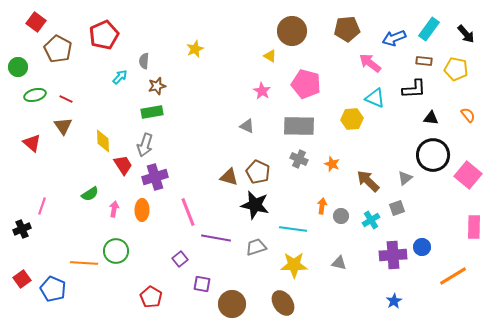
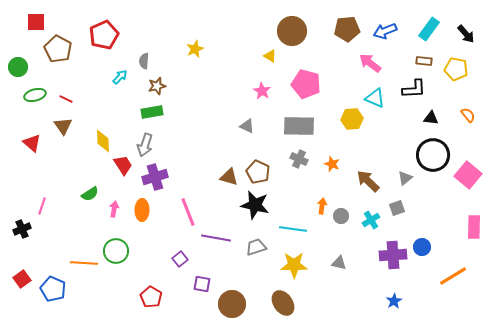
red square at (36, 22): rotated 36 degrees counterclockwise
blue arrow at (394, 38): moved 9 px left, 7 px up
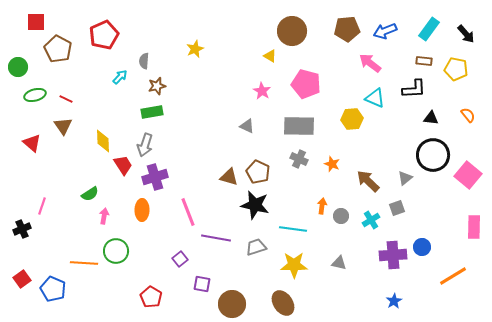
pink arrow at (114, 209): moved 10 px left, 7 px down
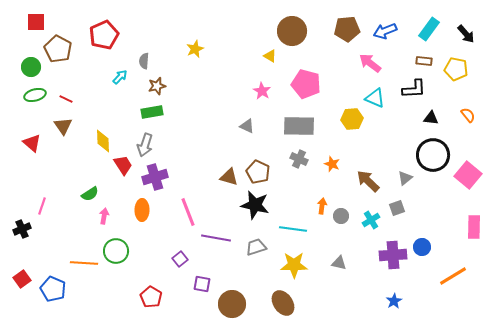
green circle at (18, 67): moved 13 px right
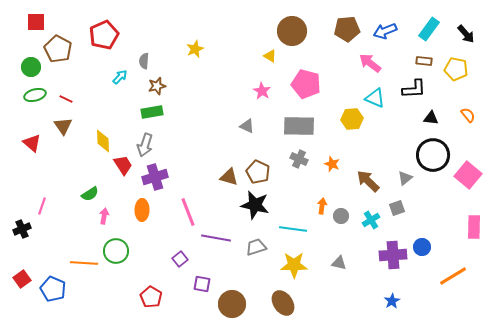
blue star at (394, 301): moved 2 px left
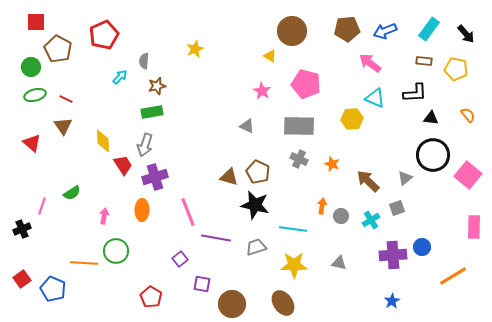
black L-shape at (414, 89): moved 1 px right, 4 px down
green semicircle at (90, 194): moved 18 px left, 1 px up
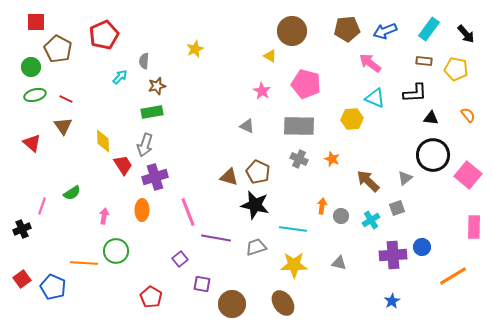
orange star at (332, 164): moved 5 px up
blue pentagon at (53, 289): moved 2 px up
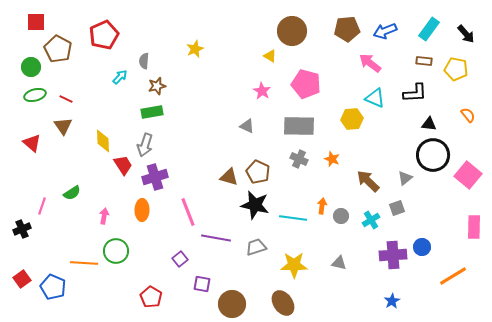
black triangle at (431, 118): moved 2 px left, 6 px down
cyan line at (293, 229): moved 11 px up
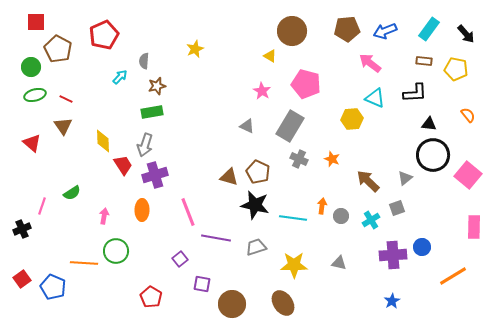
gray rectangle at (299, 126): moved 9 px left; rotated 60 degrees counterclockwise
purple cross at (155, 177): moved 2 px up
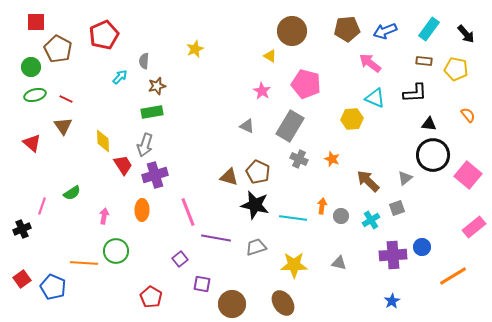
pink rectangle at (474, 227): rotated 50 degrees clockwise
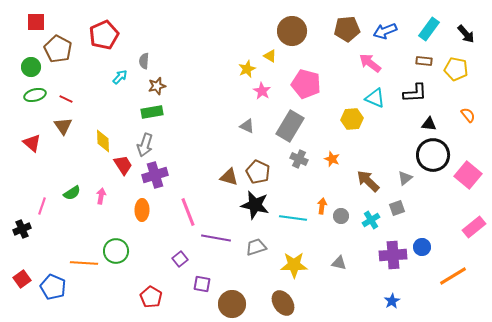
yellow star at (195, 49): moved 52 px right, 20 px down
pink arrow at (104, 216): moved 3 px left, 20 px up
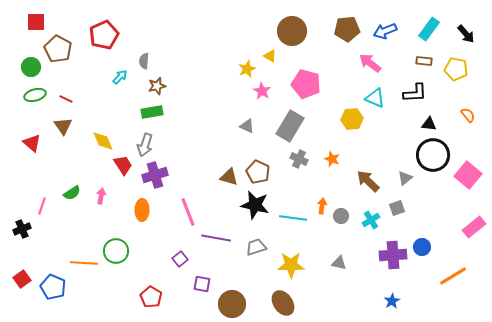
yellow diamond at (103, 141): rotated 20 degrees counterclockwise
yellow star at (294, 265): moved 3 px left
